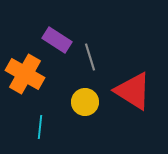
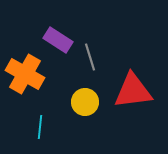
purple rectangle: moved 1 px right
red triangle: rotated 39 degrees counterclockwise
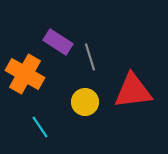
purple rectangle: moved 2 px down
cyan line: rotated 40 degrees counterclockwise
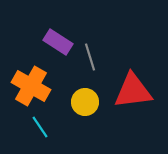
orange cross: moved 6 px right, 12 px down
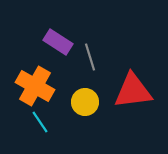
orange cross: moved 4 px right
cyan line: moved 5 px up
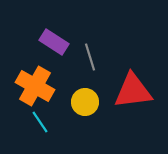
purple rectangle: moved 4 px left
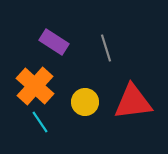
gray line: moved 16 px right, 9 px up
orange cross: rotated 12 degrees clockwise
red triangle: moved 11 px down
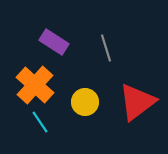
orange cross: moved 1 px up
red triangle: moved 4 px right; rotated 30 degrees counterclockwise
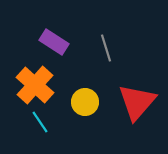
red triangle: rotated 12 degrees counterclockwise
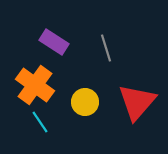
orange cross: rotated 6 degrees counterclockwise
